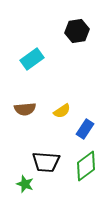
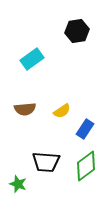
green star: moved 7 px left
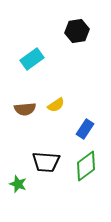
yellow semicircle: moved 6 px left, 6 px up
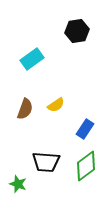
brown semicircle: rotated 65 degrees counterclockwise
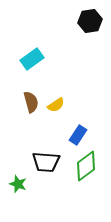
black hexagon: moved 13 px right, 10 px up
brown semicircle: moved 6 px right, 7 px up; rotated 35 degrees counterclockwise
blue rectangle: moved 7 px left, 6 px down
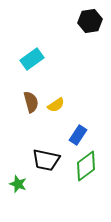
black trapezoid: moved 2 px up; rotated 8 degrees clockwise
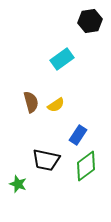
cyan rectangle: moved 30 px right
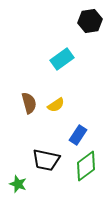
brown semicircle: moved 2 px left, 1 px down
